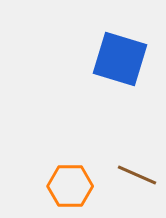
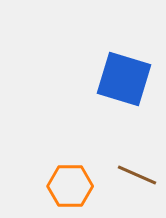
blue square: moved 4 px right, 20 px down
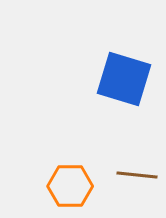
brown line: rotated 18 degrees counterclockwise
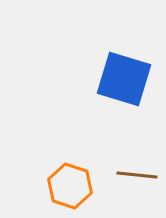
orange hexagon: rotated 18 degrees clockwise
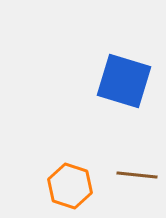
blue square: moved 2 px down
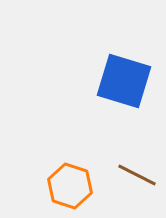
brown line: rotated 21 degrees clockwise
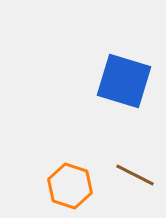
brown line: moved 2 px left
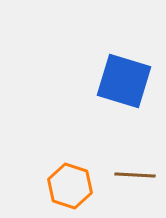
brown line: rotated 24 degrees counterclockwise
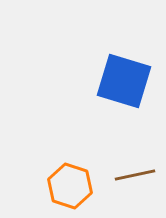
brown line: rotated 15 degrees counterclockwise
